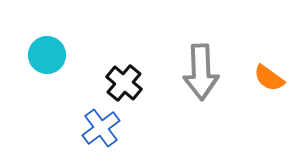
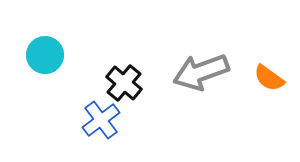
cyan circle: moved 2 px left
gray arrow: rotated 72 degrees clockwise
blue cross: moved 8 px up
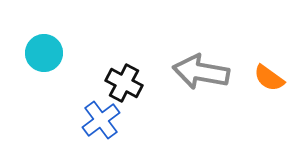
cyan circle: moved 1 px left, 2 px up
gray arrow: rotated 30 degrees clockwise
black cross: rotated 12 degrees counterclockwise
